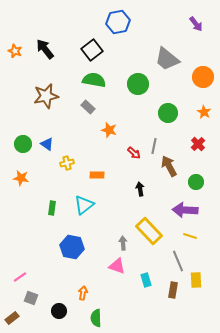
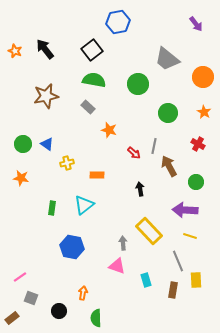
red cross at (198, 144): rotated 16 degrees counterclockwise
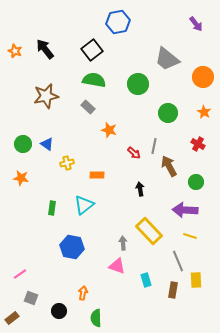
pink line at (20, 277): moved 3 px up
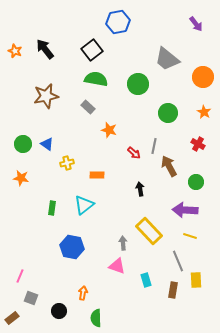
green semicircle at (94, 80): moved 2 px right, 1 px up
pink line at (20, 274): moved 2 px down; rotated 32 degrees counterclockwise
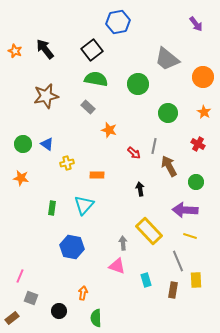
cyan triangle at (84, 205): rotated 10 degrees counterclockwise
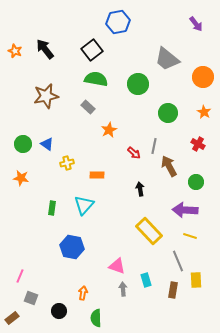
orange star at (109, 130): rotated 28 degrees clockwise
gray arrow at (123, 243): moved 46 px down
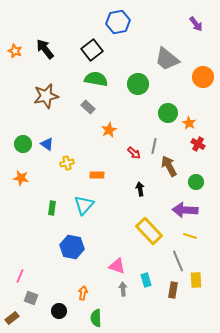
orange star at (204, 112): moved 15 px left, 11 px down
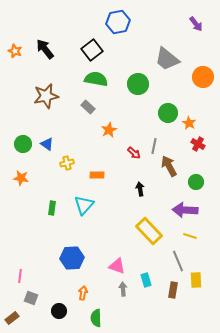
blue hexagon at (72, 247): moved 11 px down; rotated 15 degrees counterclockwise
pink line at (20, 276): rotated 16 degrees counterclockwise
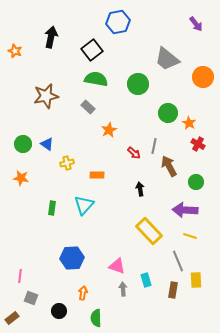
black arrow at (45, 49): moved 6 px right, 12 px up; rotated 50 degrees clockwise
